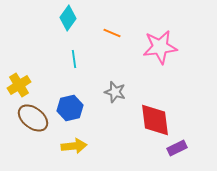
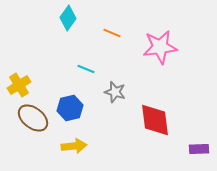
cyan line: moved 12 px right, 10 px down; rotated 60 degrees counterclockwise
purple rectangle: moved 22 px right, 1 px down; rotated 24 degrees clockwise
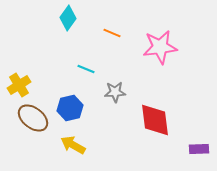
gray star: rotated 20 degrees counterclockwise
yellow arrow: moved 1 px left, 1 px up; rotated 145 degrees counterclockwise
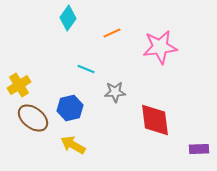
orange line: rotated 48 degrees counterclockwise
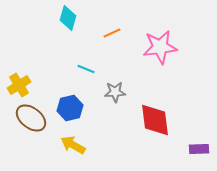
cyan diamond: rotated 20 degrees counterclockwise
brown ellipse: moved 2 px left
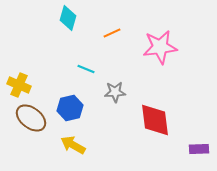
yellow cross: rotated 35 degrees counterclockwise
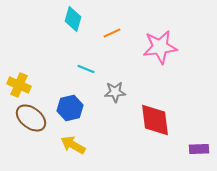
cyan diamond: moved 5 px right, 1 px down
